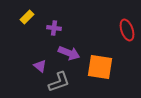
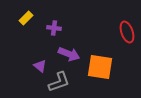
yellow rectangle: moved 1 px left, 1 px down
red ellipse: moved 2 px down
purple arrow: moved 1 px down
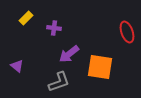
purple arrow: rotated 120 degrees clockwise
purple triangle: moved 23 px left
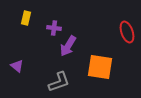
yellow rectangle: rotated 32 degrees counterclockwise
purple arrow: moved 1 px left, 8 px up; rotated 20 degrees counterclockwise
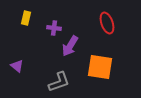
red ellipse: moved 20 px left, 9 px up
purple arrow: moved 2 px right
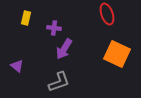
red ellipse: moved 9 px up
purple arrow: moved 6 px left, 3 px down
orange square: moved 17 px right, 13 px up; rotated 16 degrees clockwise
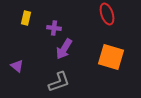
orange square: moved 6 px left, 3 px down; rotated 8 degrees counterclockwise
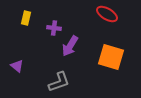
red ellipse: rotated 40 degrees counterclockwise
purple arrow: moved 6 px right, 3 px up
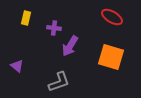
red ellipse: moved 5 px right, 3 px down
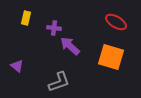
red ellipse: moved 4 px right, 5 px down
purple arrow: rotated 100 degrees clockwise
